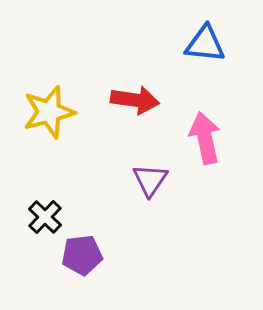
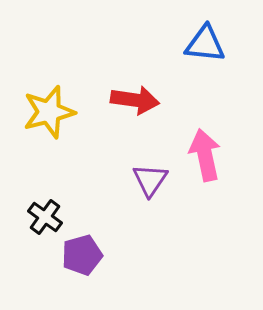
pink arrow: moved 17 px down
black cross: rotated 8 degrees counterclockwise
purple pentagon: rotated 9 degrees counterclockwise
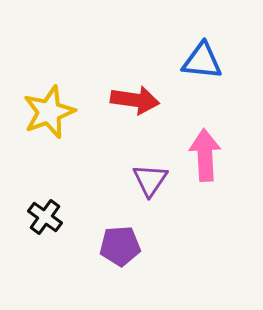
blue triangle: moved 3 px left, 17 px down
yellow star: rotated 6 degrees counterclockwise
pink arrow: rotated 9 degrees clockwise
purple pentagon: moved 38 px right, 9 px up; rotated 12 degrees clockwise
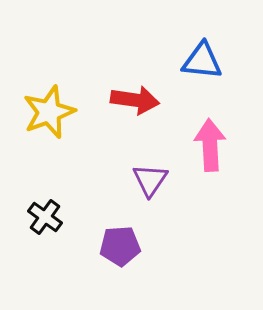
pink arrow: moved 5 px right, 10 px up
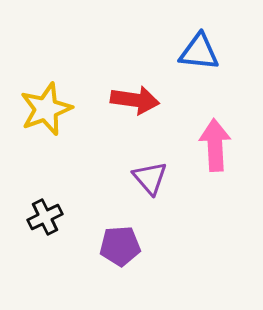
blue triangle: moved 3 px left, 9 px up
yellow star: moved 3 px left, 3 px up
pink arrow: moved 5 px right
purple triangle: moved 2 px up; rotated 15 degrees counterclockwise
black cross: rotated 28 degrees clockwise
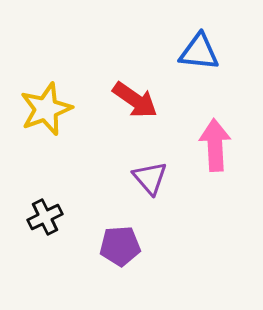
red arrow: rotated 27 degrees clockwise
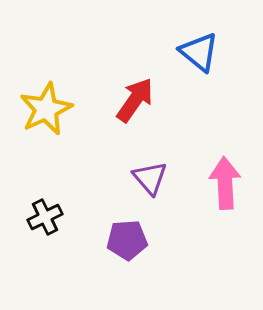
blue triangle: rotated 33 degrees clockwise
red arrow: rotated 90 degrees counterclockwise
yellow star: rotated 4 degrees counterclockwise
pink arrow: moved 10 px right, 38 px down
purple pentagon: moved 7 px right, 6 px up
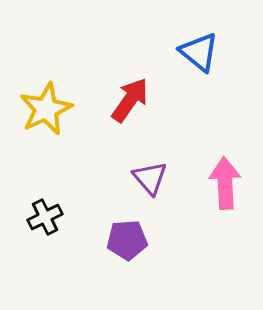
red arrow: moved 5 px left
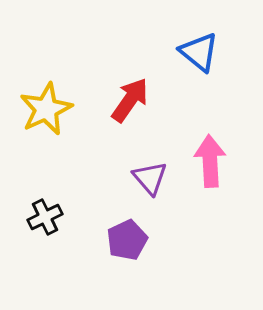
pink arrow: moved 15 px left, 22 px up
purple pentagon: rotated 21 degrees counterclockwise
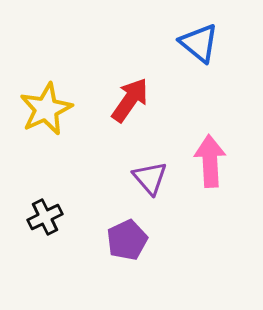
blue triangle: moved 9 px up
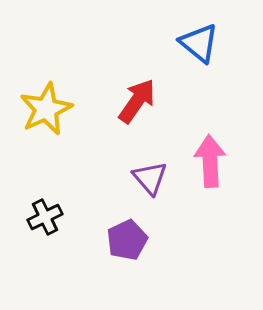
red arrow: moved 7 px right, 1 px down
